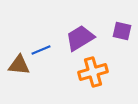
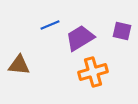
blue line: moved 9 px right, 25 px up
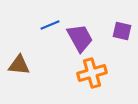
purple trapezoid: rotated 92 degrees clockwise
orange cross: moved 1 px left, 1 px down
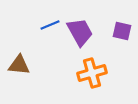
purple trapezoid: moved 6 px up
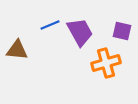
brown triangle: moved 2 px left, 15 px up
orange cross: moved 14 px right, 10 px up
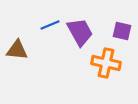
orange cross: rotated 28 degrees clockwise
